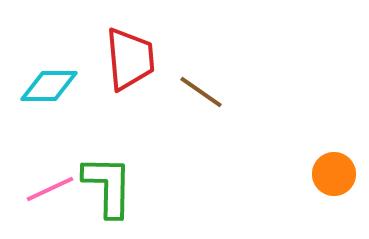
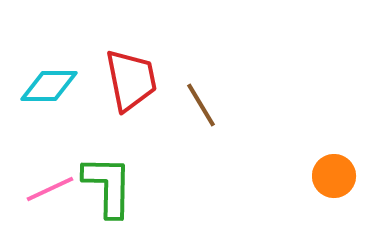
red trapezoid: moved 1 px right, 21 px down; rotated 6 degrees counterclockwise
brown line: moved 13 px down; rotated 24 degrees clockwise
orange circle: moved 2 px down
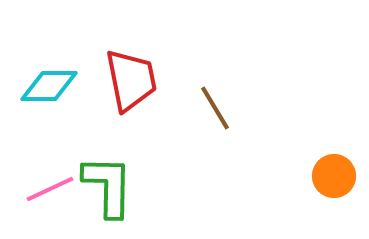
brown line: moved 14 px right, 3 px down
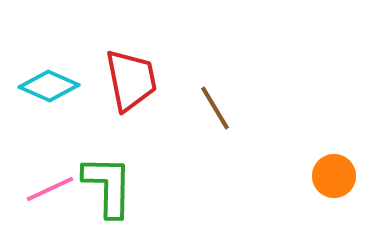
cyan diamond: rotated 24 degrees clockwise
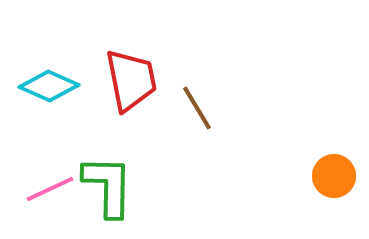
brown line: moved 18 px left
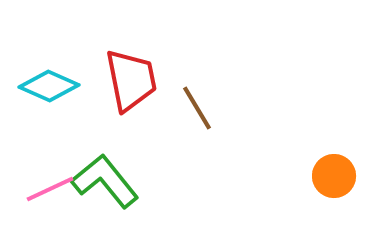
green L-shape: moved 3 px left, 5 px up; rotated 40 degrees counterclockwise
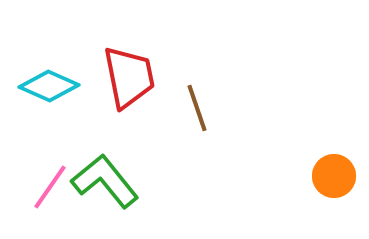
red trapezoid: moved 2 px left, 3 px up
brown line: rotated 12 degrees clockwise
pink line: moved 2 px up; rotated 30 degrees counterclockwise
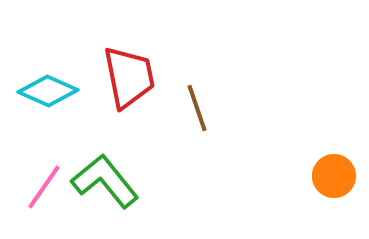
cyan diamond: moved 1 px left, 5 px down
pink line: moved 6 px left
